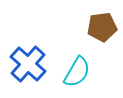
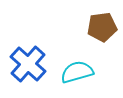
cyan semicircle: rotated 136 degrees counterclockwise
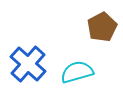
brown pentagon: rotated 20 degrees counterclockwise
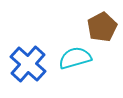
cyan semicircle: moved 2 px left, 14 px up
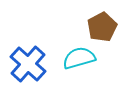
cyan semicircle: moved 4 px right
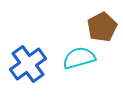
blue cross: rotated 12 degrees clockwise
